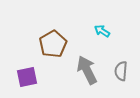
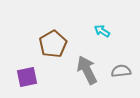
gray semicircle: rotated 78 degrees clockwise
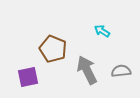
brown pentagon: moved 5 px down; rotated 20 degrees counterclockwise
purple square: moved 1 px right
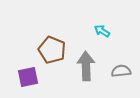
brown pentagon: moved 1 px left, 1 px down
gray arrow: moved 1 px left, 4 px up; rotated 24 degrees clockwise
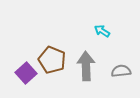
brown pentagon: moved 10 px down
purple square: moved 2 px left, 4 px up; rotated 30 degrees counterclockwise
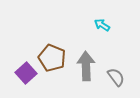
cyan arrow: moved 6 px up
brown pentagon: moved 2 px up
gray semicircle: moved 5 px left, 6 px down; rotated 60 degrees clockwise
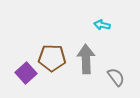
cyan arrow: rotated 21 degrees counterclockwise
brown pentagon: rotated 20 degrees counterclockwise
gray arrow: moved 7 px up
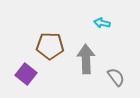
cyan arrow: moved 2 px up
brown pentagon: moved 2 px left, 12 px up
purple square: moved 1 px down; rotated 10 degrees counterclockwise
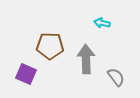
purple square: rotated 15 degrees counterclockwise
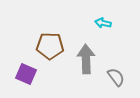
cyan arrow: moved 1 px right
